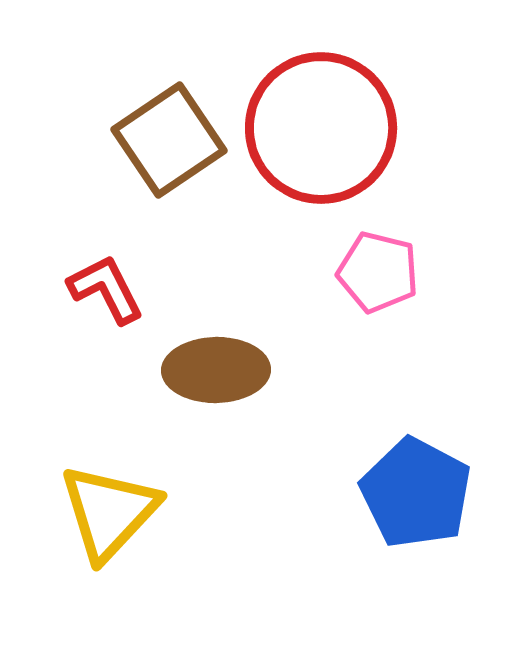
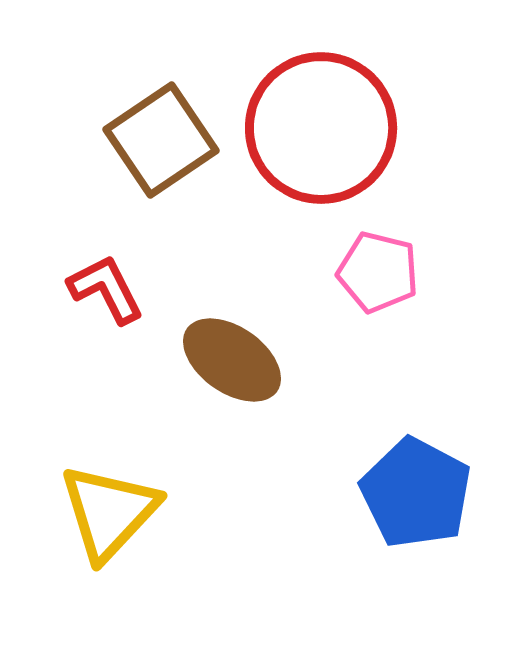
brown square: moved 8 px left
brown ellipse: moved 16 px right, 10 px up; rotated 36 degrees clockwise
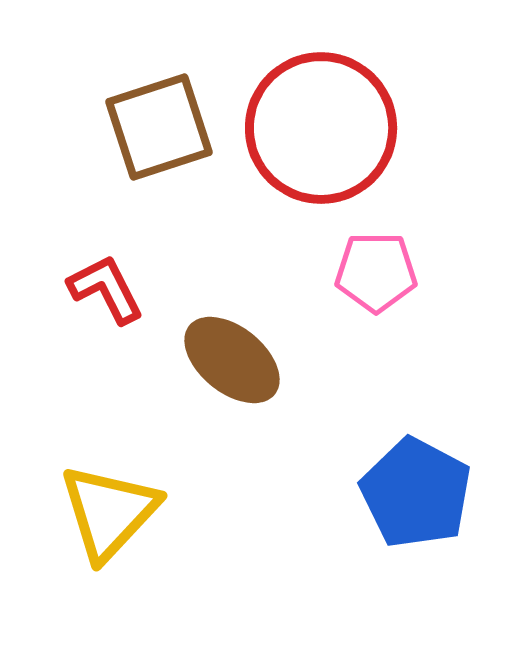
brown square: moved 2 px left, 13 px up; rotated 16 degrees clockwise
pink pentagon: moved 2 px left; rotated 14 degrees counterclockwise
brown ellipse: rotated 4 degrees clockwise
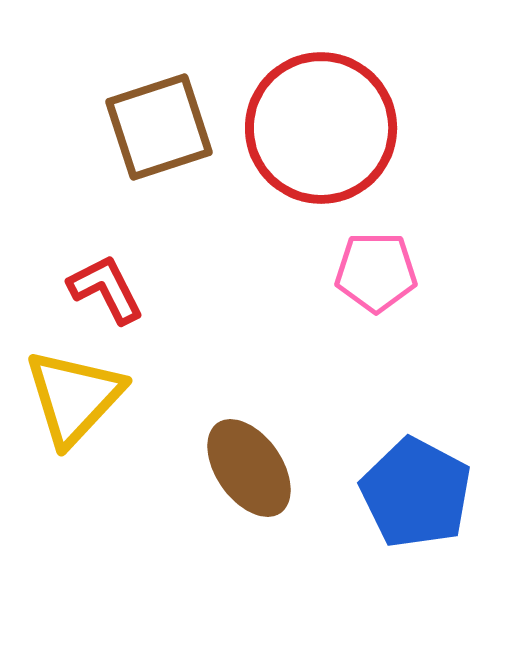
brown ellipse: moved 17 px right, 108 px down; rotated 16 degrees clockwise
yellow triangle: moved 35 px left, 115 px up
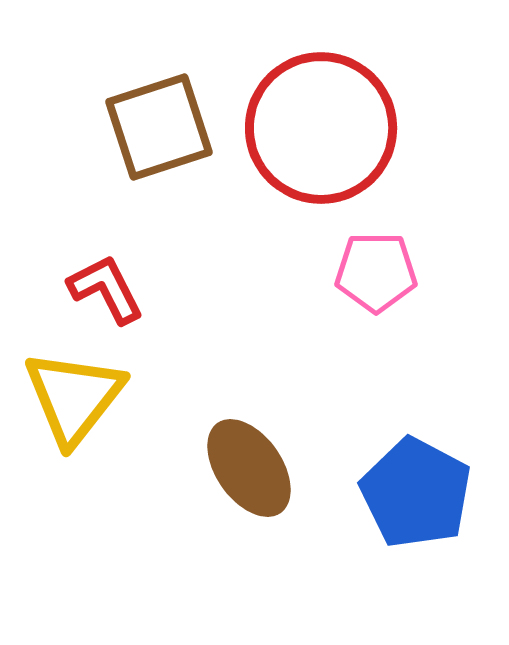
yellow triangle: rotated 5 degrees counterclockwise
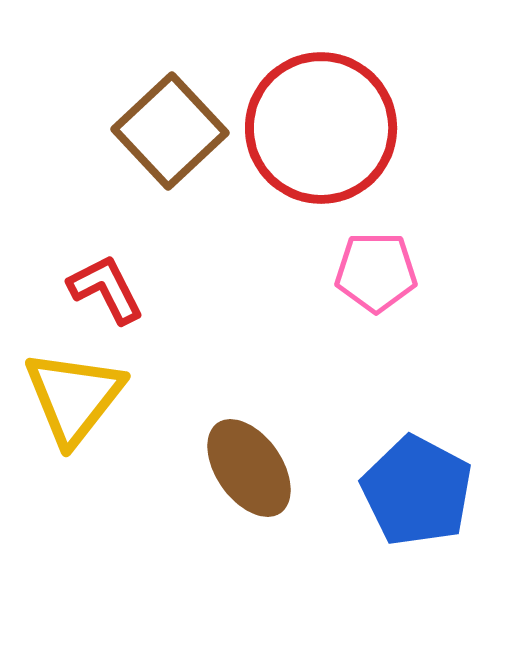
brown square: moved 11 px right, 4 px down; rotated 25 degrees counterclockwise
blue pentagon: moved 1 px right, 2 px up
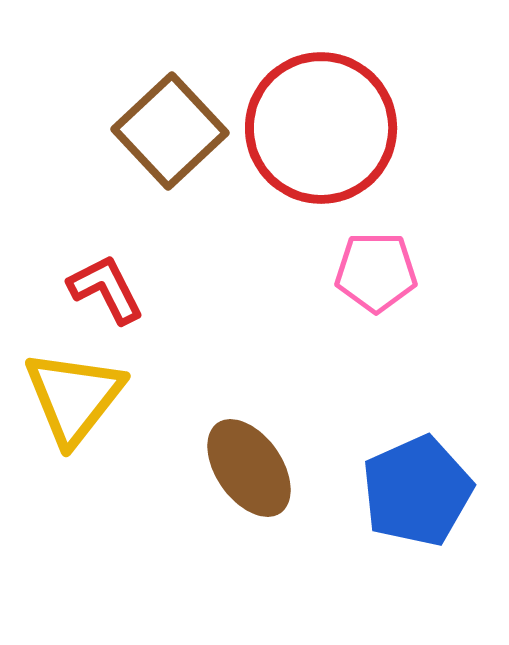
blue pentagon: rotated 20 degrees clockwise
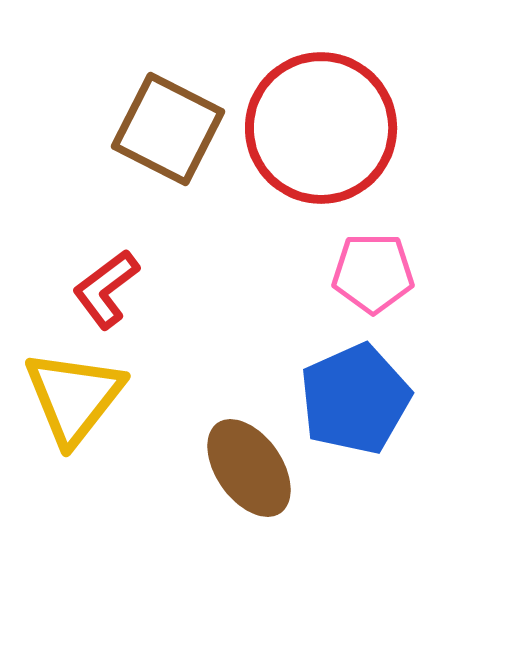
brown square: moved 2 px left, 2 px up; rotated 20 degrees counterclockwise
pink pentagon: moved 3 px left, 1 px down
red L-shape: rotated 100 degrees counterclockwise
blue pentagon: moved 62 px left, 92 px up
